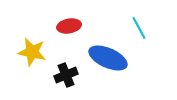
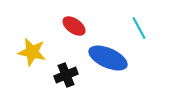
red ellipse: moved 5 px right; rotated 45 degrees clockwise
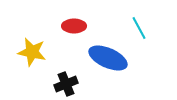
red ellipse: rotated 35 degrees counterclockwise
black cross: moved 9 px down
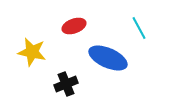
red ellipse: rotated 20 degrees counterclockwise
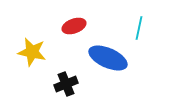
cyan line: rotated 40 degrees clockwise
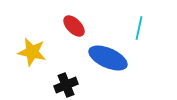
red ellipse: rotated 65 degrees clockwise
black cross: moved 1 px down
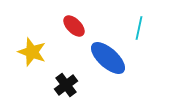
yellow star: rotated 8 degrees clockwise
blue ellipse: rotated 18 degrees clockwise
black cross: rotated 15 degrees counterclockwise
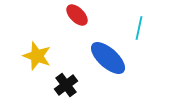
red ellipse: moved 3 px right, 11 px up
yellow star: moved 5 px right, 4 px down
